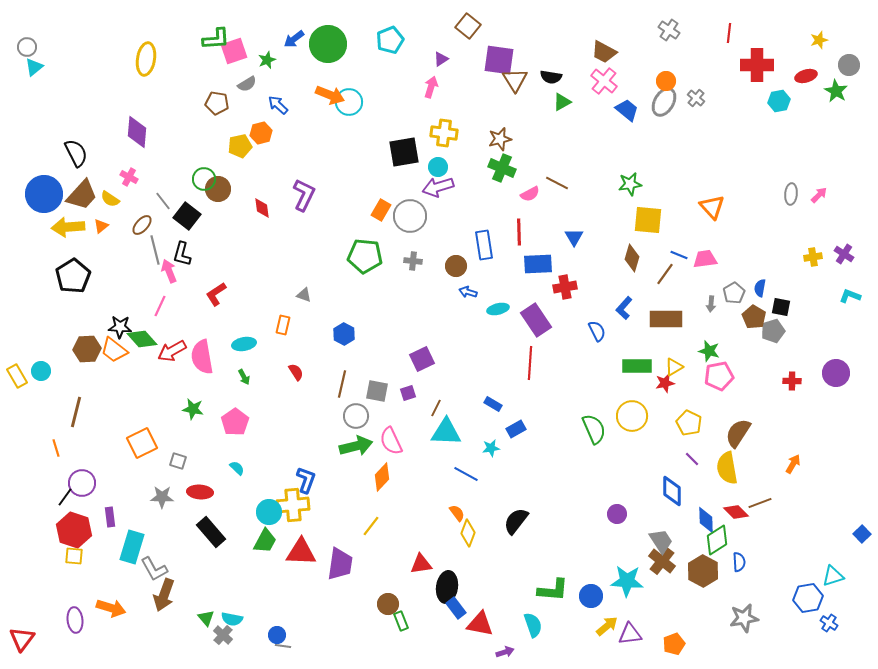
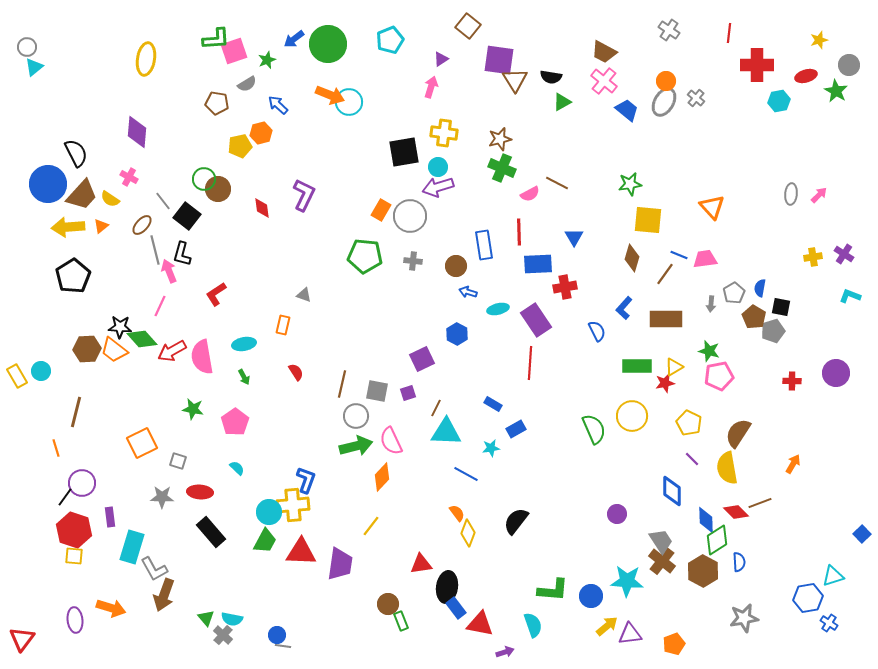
blue circle at (44, 194): moved 4 px right, 10 px up
blue hexagon at (344, 334): moved 113 px right
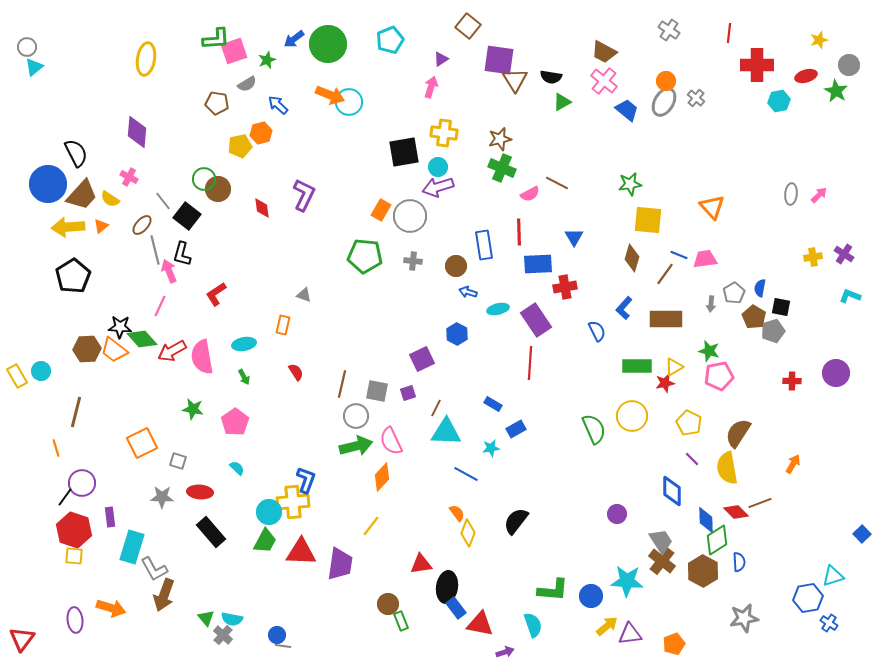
yellow cross at (293, 505): moved 3 px up
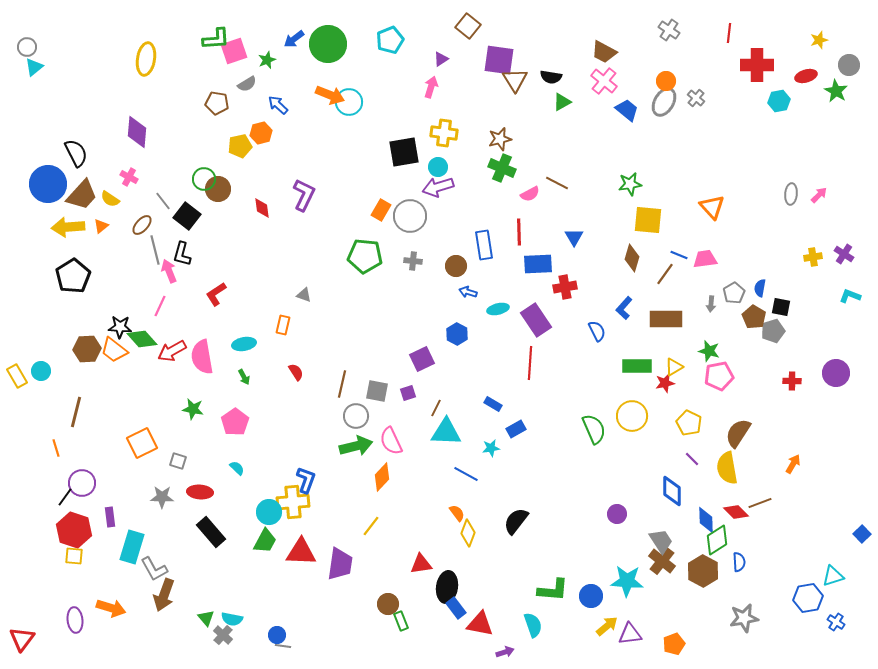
blue cross at (829, 623): moved 7 px right, 1 px up
